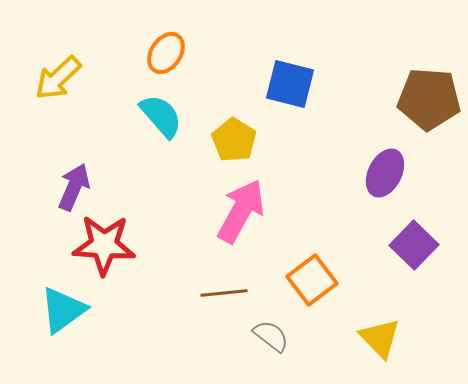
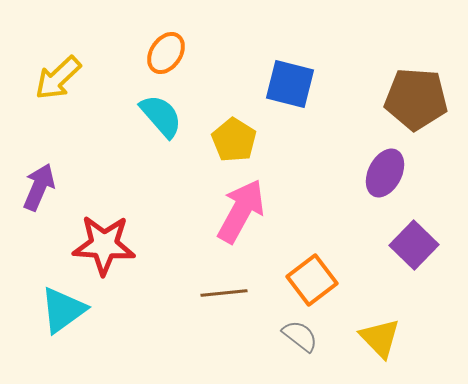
brown pentagon: moved 13 px left
purple arrow: moved 35 px left
gray semicircle: moved 29 px right
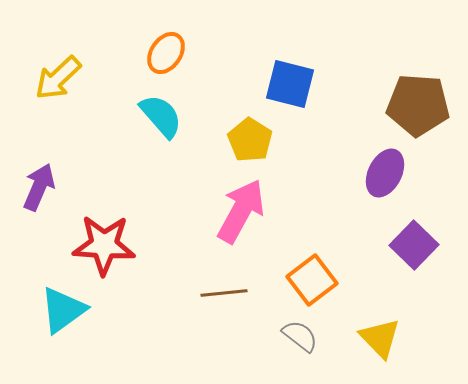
brown pentagon: moved 2 px right, 6 px down
yellow pentagon: moved 16 px right
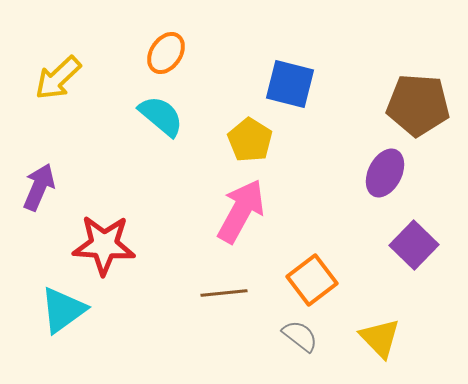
cyan semicircle: rotated 9 degrees counterclockwise
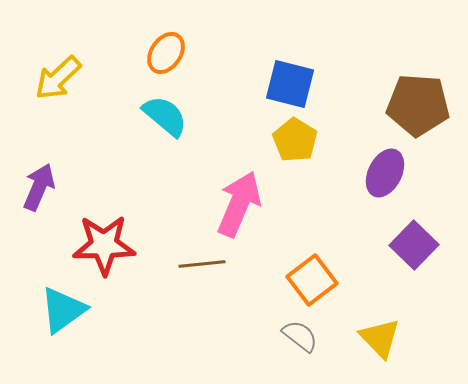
cyan semicircle: moved 4 px right
yellow pentagon: moved 45 px right
pink arrow: moved 2 px left, 7 px up; rotated 6 degrees counterclockwise
red star: rotated 4 degrees counterclockwise
brown line: moved 22 px left, 29 px up
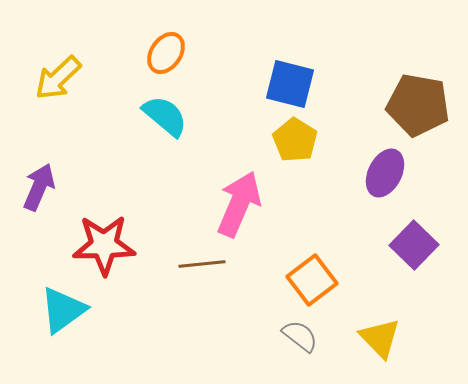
brown pentagon: rotated 6 degrees clockwise
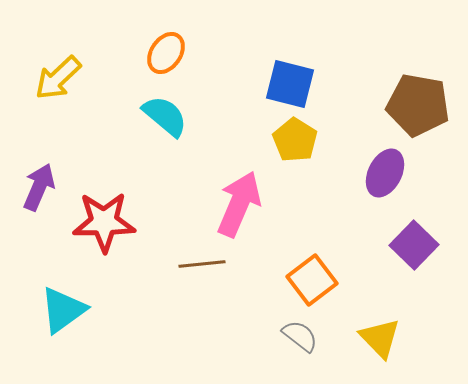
red star: moved 23 px up
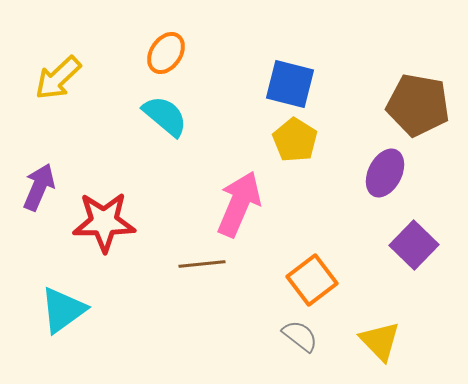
yellow triangle: moved 3 px down
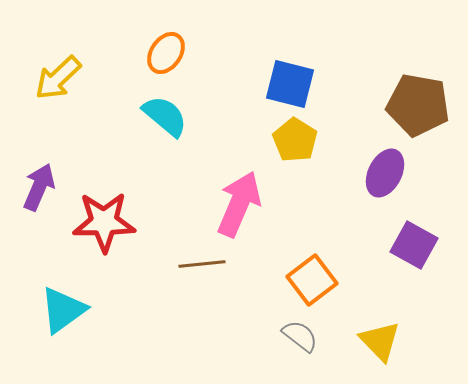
purple square: rotated 15 degrees counterclockwise
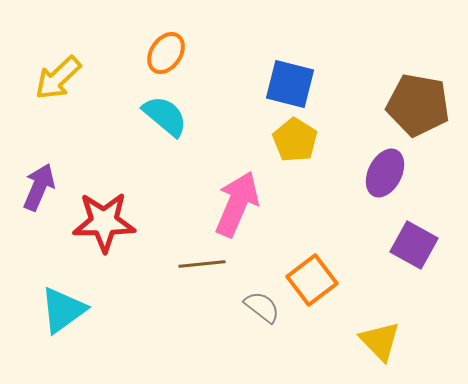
pink arrow: moved 2 px left
gray semicircle: moved 38 px left, 29 px up
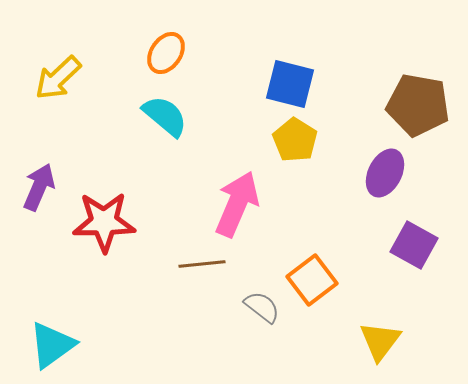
cyan triangle: moved 11 px left, 35 px down
yellow triangle: rotated 21 degrees clockwise
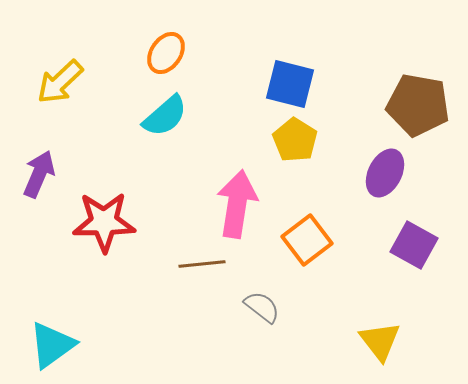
yellow arrow: moved 2 px right, 4 px down
cyan semicircle: rotated 99 degrees clockwise
purple arrow: moved 13 px up
pink arrow: rotated 14 degrees counterclockwise
orange square: moved 5 px left, 40 px up
yellow triangle: rotated 15 degrees counterclockwise
